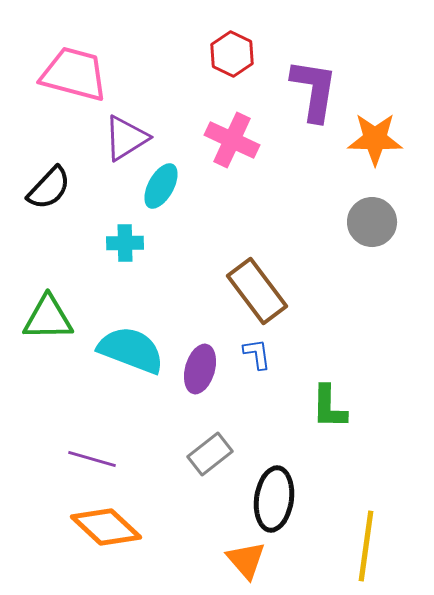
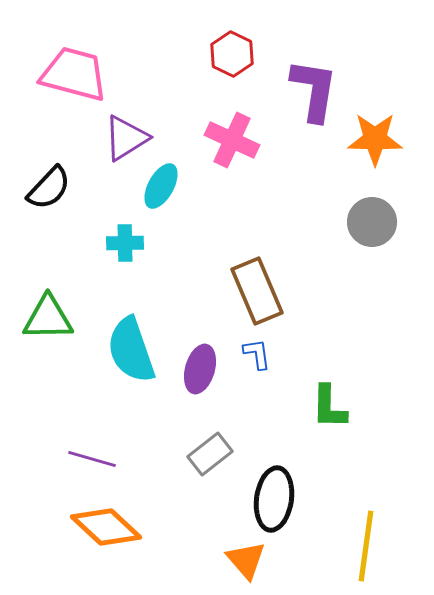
brown rectangle: rotated 14 degrees clockwise
cyan semicircle: rotated 130 degrees counterclockwise
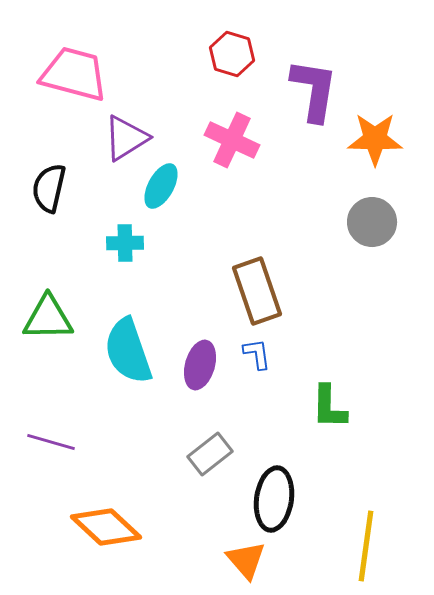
red hexagon: rotated 9 degrees counterclockwise
black semicircle: rotated 150 degrees clockwise
brown rectangle: rotated 4 degrees clockwise
cyan semicircle: moved 3 px left, 1 px down
purple ellipse: moved 4 px up
purple line: moved 41 px left, 17 px up
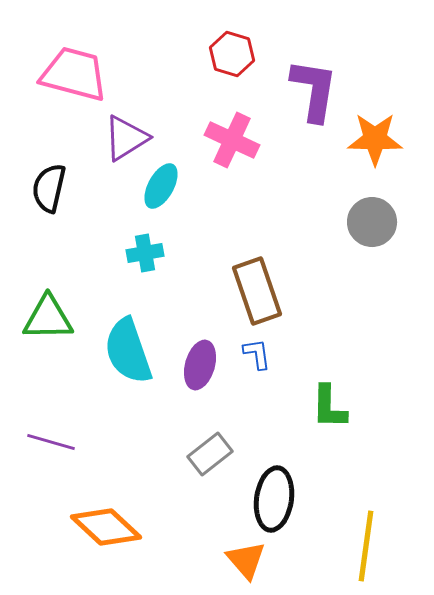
cyan cross: moved 20 px right, 10 px down; rotated 9 degrees counterclockwise
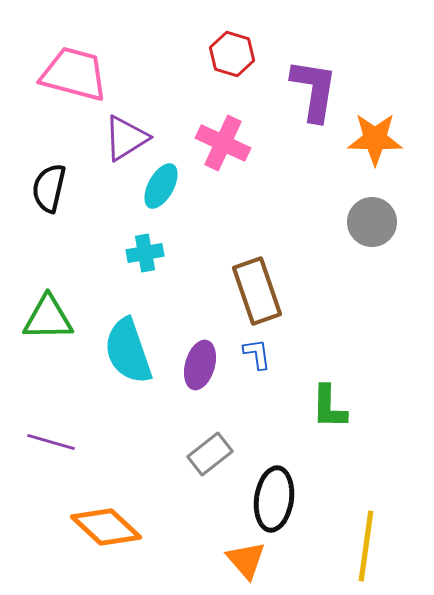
pink cross: moved 9 px left, 3 px down
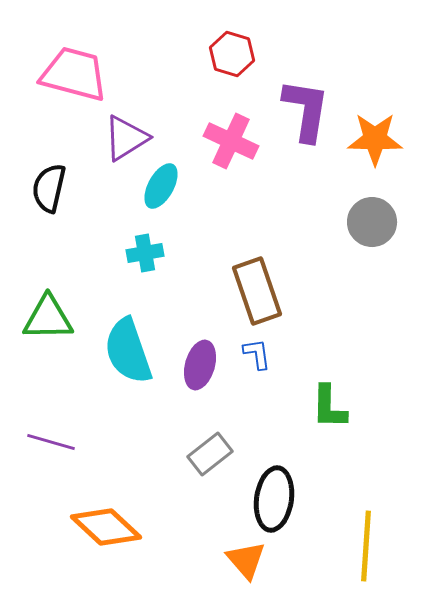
purple L-shape: moved 8 px left, 20 px down
pink cross: moved 8 px right, 2 px up
yellow line: rotated 4 degrees counterclockwise
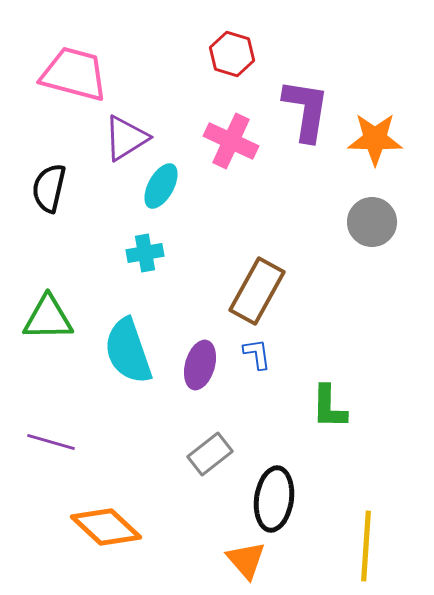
brown rectangle: rotated 48 degrees clockwise
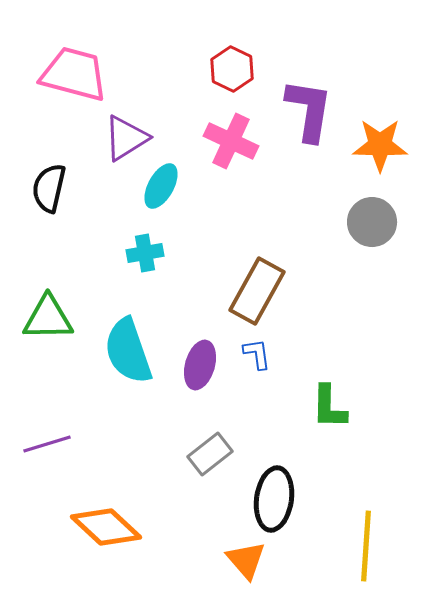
red hexagon: moved 15 px down; rotated 9 degrees clockwise
purple L-shape: moved 3 px right
orange star: moved 5 px right, 6 px down
purple line: moved 4 px left, 2 px down; rotated 33 degrees counterclockwise
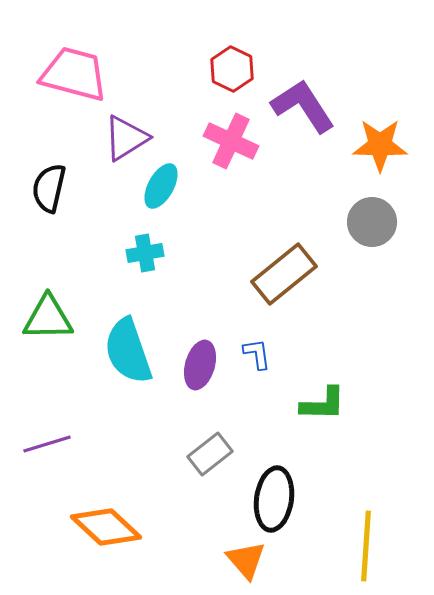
purple L-shape: moved 6 px left, 4 px up; rotated 42 degrees counterclockwise
brown rectangle: moved 27 px right, 17 px up; rotated 22 degrees clockwise
green L-shape: moved 6 px left, 3 px up; rotated 90 degrees counterclockwise
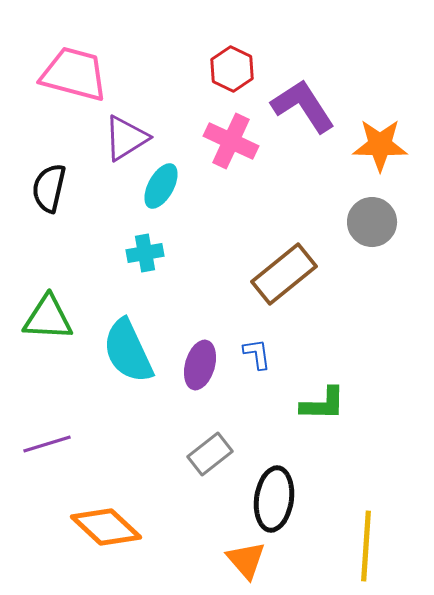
green triangle: rotated 4 degrees clockwise
cyan semicircle: rotated 6 degrees counterclockwise
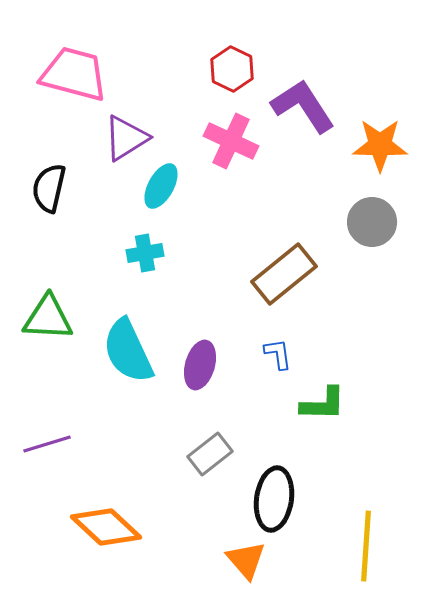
blue L-shape: moved 21 px right
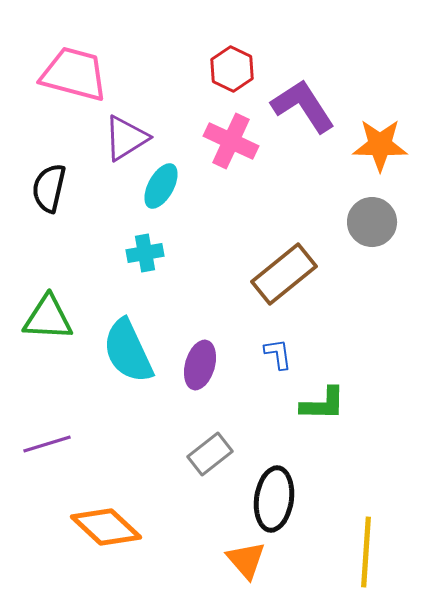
yellow line: moved 6 px down
